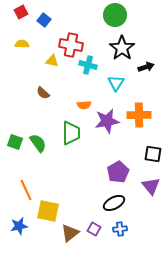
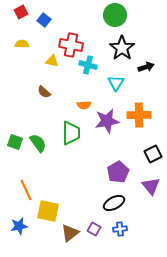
brown semicircle: moved 1 px right, 1 px up
black square: rotated 36 degrees counterclockwise
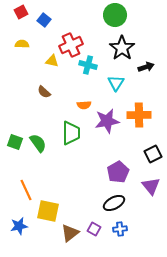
red cross: rotated 35 degrees counterclockwise
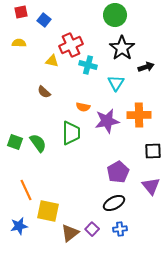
red square: rotated 16 degrees clockwise
yellow semicircle: moved 3 px left, 1 px up
orange semicircle: moved 1 px left, 2 px down; rotated 16 degrees clockwise
black square: moved 3 px up; rotated 24 degrees clockwise
purple square: moved 2 px left; rotated 16 degrees clockwise
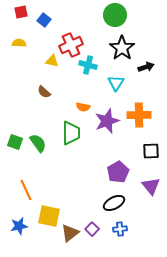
purple star: rotated 10 degrees counterclockwise
black square: moved 2 px left
yellow square: moved 1 px right, 5 px down
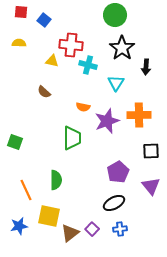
red square: rotated 16 degrees clockwise
red cross: rotated 30 degrees clockwise
black arrow: rotated 112 degrees clockwise
green trapezoid: moved 1 px right, 5 px down
green semicircle: moved 18 px right, 37 px down; rotated 36 degrees clockwise
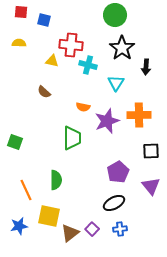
blue square: rotated 24 degrees counterclockwise
